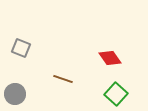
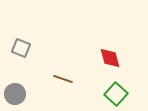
red diamond: rotated 20 degrees clockwise
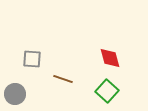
gray square: moved 11 px right, 11 px down; rotated 18 degrees counterclockwise
green square: moved 9 px left, 3 px up
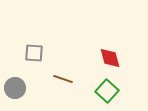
gray square: moved 2 px right, 6 px up
gray circle: moved 6 px up
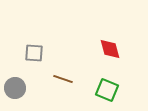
red diamond: moved 9 px up
green square: moved 1 px up; rotated 20 degrees counterclockwise
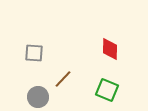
red diamond: rotated 15 degrees clockwise
brown line: rotated 66 degrees counterclockwise
gray circle: moved 23 px right, 9 px down
